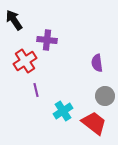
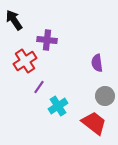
purple line: moved 3 px right, 3 px up; rotated 48 degrees clockwise
cyan cross: moved 5 px left, 5 px up
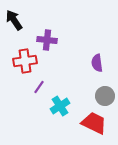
red cross: rotated 25 degrees clockwise
cyan cross: moved 2 px right
red trapezoid: rotated 12 degrees counterclockwise
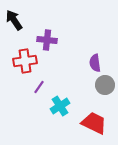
purple semicircle: moved 2 px left
gray circle: moved 11 px up
